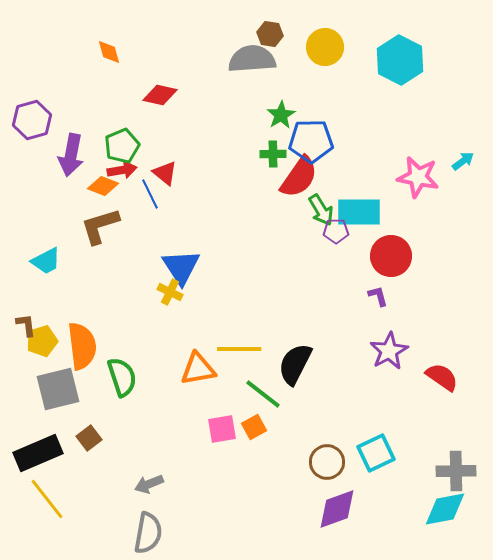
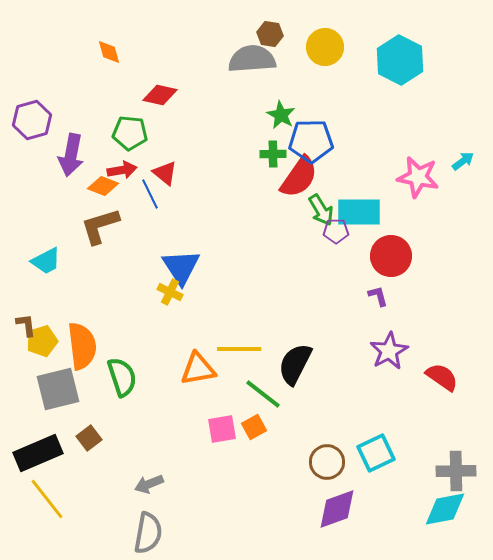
green star at (281, 115): rotated 12 degrees counterclockwise
green pentagon at (122, 146): moved 8 px right, 13 px up; rotated 28 degrees clockwise
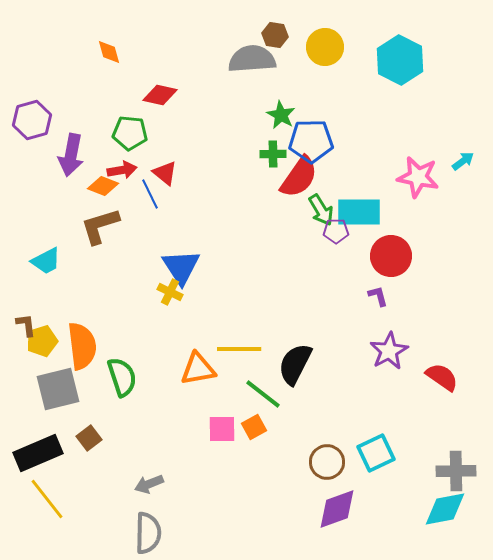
brown hexagon at (270, 34): moved 5 px right, 1 px down
pink square at (222, 429): rotated 8 degrees clockwise
gray semicircle at (148, 533): rotated 9 degrees counterclockwise
